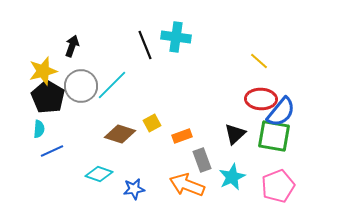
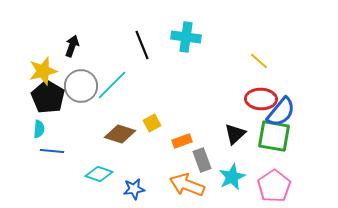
cyan cross: moved 10 px right
black line: moved 3 px left
orange rectangle: moved 5 px down
blue line: rotated 30 degrees clockwise
pink pentagon: moved 4 px left; rotated 12 degrees counterclockwise
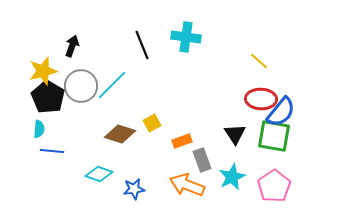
black triangle: rotated 20 degrees counterclockwise
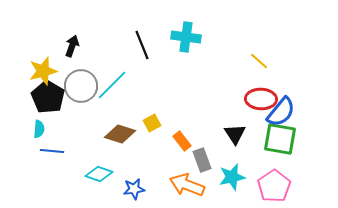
green square: moved 6 px right, 3 px down
orange rectangle: rotated 72 degrees clockwise
cyan star: rotated 12 degrees clockwise
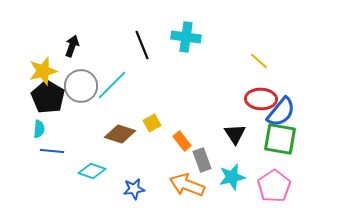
cyan diamond: moved 7 px left, 3 px up
